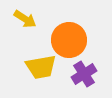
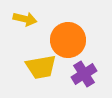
yellow arrow: rotated 20 degrees counterclockwise
orange circle: moved 1 px left
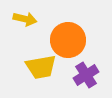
purple cross: moved 2 px right, 1 px down
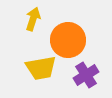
yellow arrow: moved 8 px right; rotated 85 degrees counterclockwise
yellow trapezoid: moved 1 px down
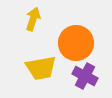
orange circle: moved 8 px right, 3 px down
purple cross: moved 1 px left, 1 px down; rotated 30 degrees counterclockwise
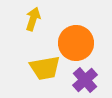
yellow trapezoid: moved 4 px right
purple cross: moved 4 px down; rotated 20 degrees clockwise
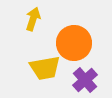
orange circle: moved 2 px left
